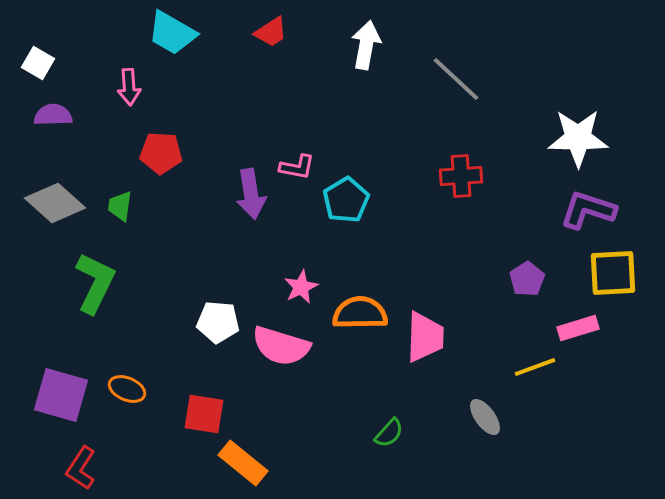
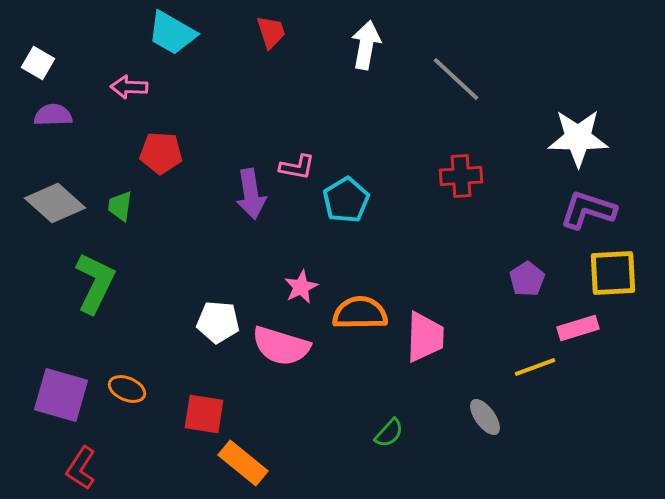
red trapezoid: rotated 75 degrees counterclockwise
pink arrow: rotated 96 degrees clockwise
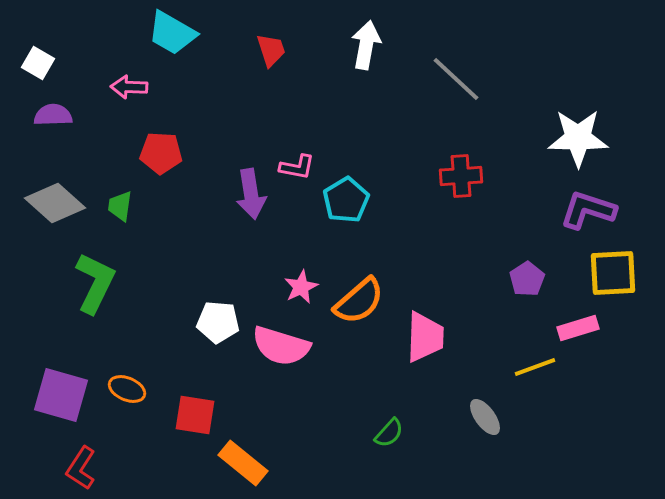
red trapezoid: moved 18 px down
orange semicircle: moved 1 px left, 12 px up; rotated 140 degrees clockwise
red square: moved 9 px left, 1 px down
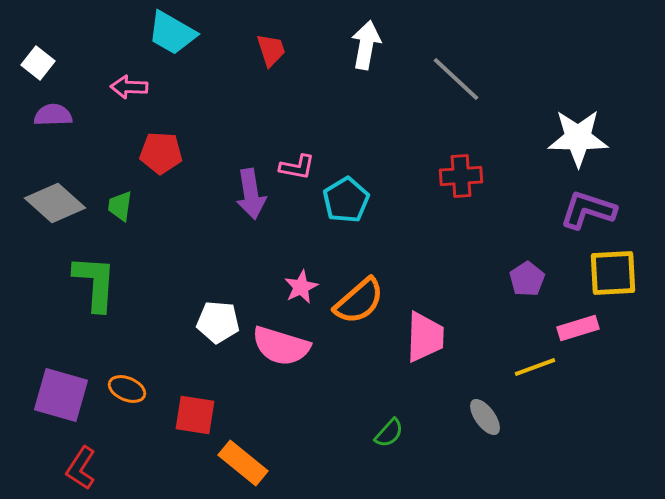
white square: rotated 8 degrees clockwise
green L-shape: rotated 22 degrees counterclockwise
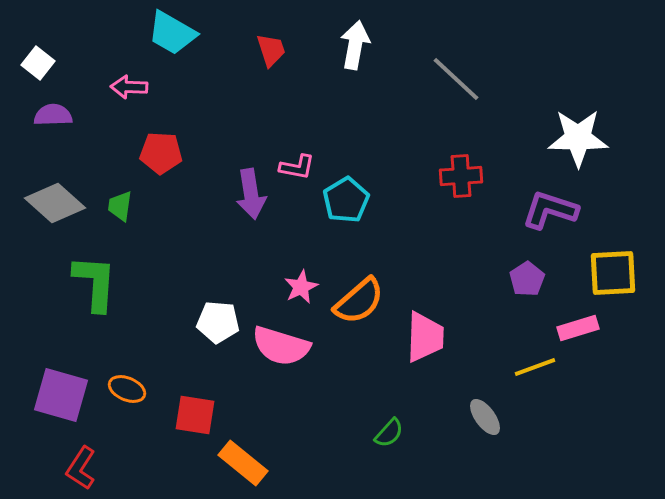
white arrow: moved 11 px left
purple L-shape: moved 38 px left
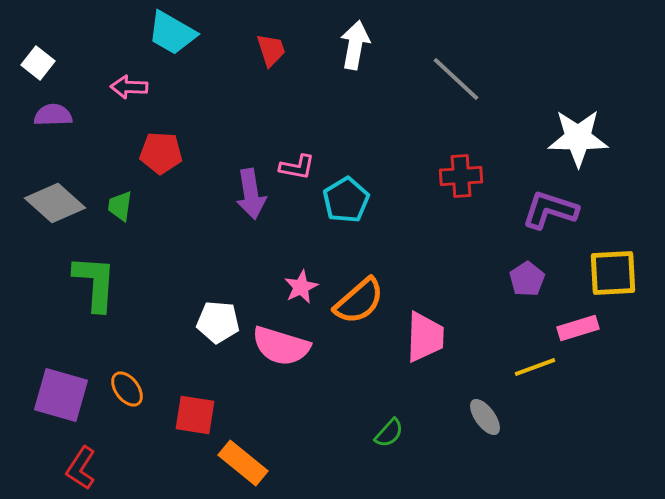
orange ellipse: rotated 30 degrees clockwise
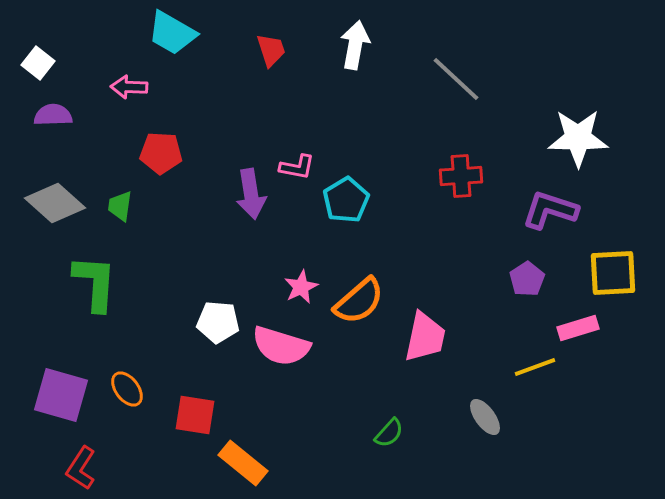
pink trapezoid: rotated 10 degrees clockwise
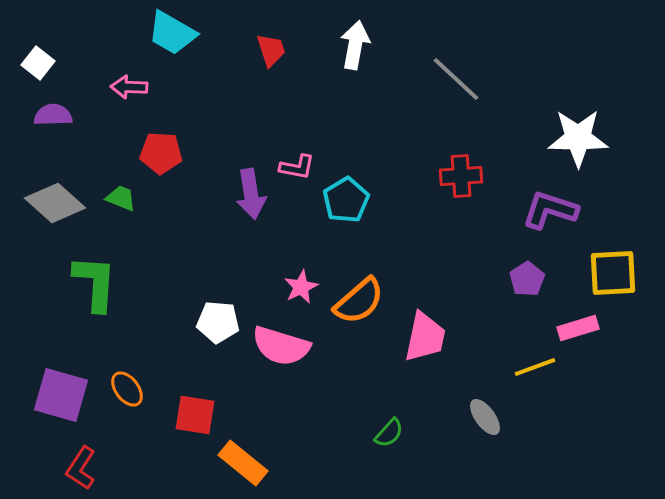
green trapezoid: moved 1 px right, 8 px up; rotated 104 degrees clockwise
